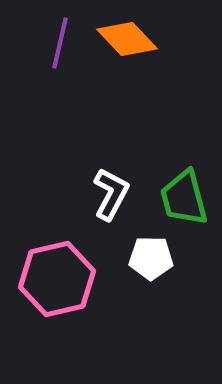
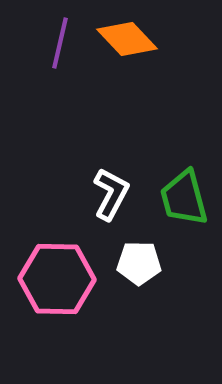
white pentagon: moved 12 px left, 5 px down
pink hexagon: rotated 14 degrees clockwise
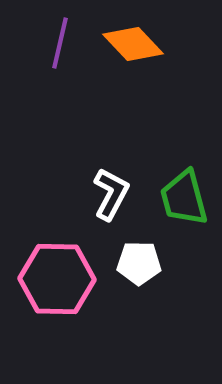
orange diamond: moved 6 px right, 5 px down
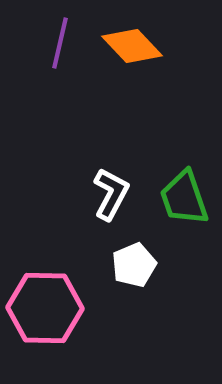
orange diamond: moved 1 px left, 2 px down
green trapezoid: rotated 4 degrees counterclockwise
white pentagon: moved 5 px left, 2 px down; rotated 24 degrees counterclockwise
pink hexagon: moved 12 px left, 29 px down
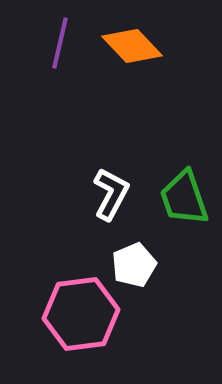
pink hexagon: moved 36 px right, 6 px down; rotated 8 degrees counterclockwise
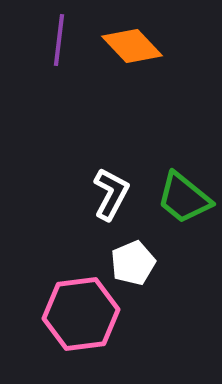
purple line: moved 1 px left, 3 px up; rotated 6 degrees counterclockwise
green trapezoid: rotated 32 degrees counterclockwise
white pentagon: moved 1 px left, 2 px up
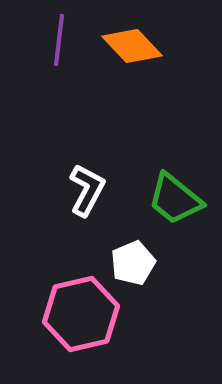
white L-shape: moved 24 px left, 4 px up
green trapezoid: moved 9 px left, 1 px down
pink hexagon: rotated 6 degrees counterclockwise
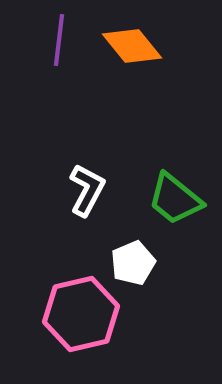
orange diamond: rotated 4 degrees clockwise
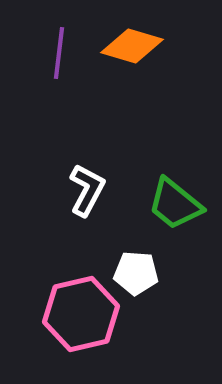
purple line: moved 13 px down
orange diamond: rotated 34 degrees counterclockwise
green trapezoid: moved 5 px down
white pentagon: moved 3 px right, 10 px down; rotated 27 degrees clockwise
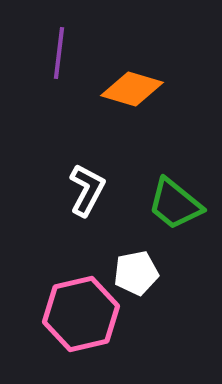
orange diamond: moved 43 px down
white pentagon: rotated 15 degrees counterclockwise
